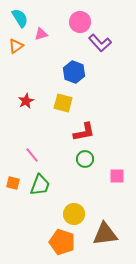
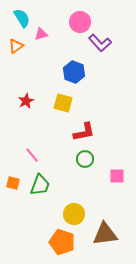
cyan semicircle: moved 2 px right
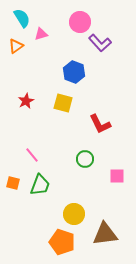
red L-shape: moved 16 px right, 8 px up; rotated 75 degrees clockwise
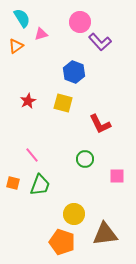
purple L-shape: moved 1 px up
red star: moved 2 px right
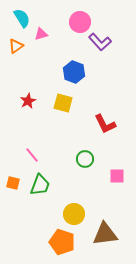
red L-shape: moved 5 px right
